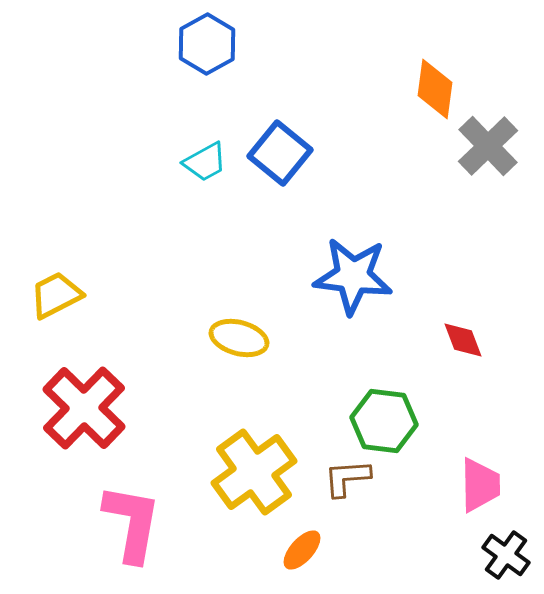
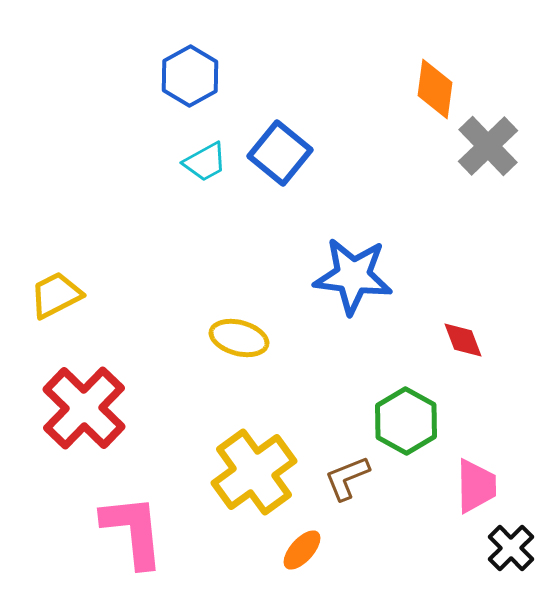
blue hexagon: moved 17 px left, 32 px down
green hexagon: moved 22 px right; rotated 22 degrees clockwise
brown L-shape: rotated 18 degrees counterclockwise
pink trapezoid: moved 4 px left, 1 px down
pink L-shape: moved 1 px right, 8 px down; rotated 16 degrees counterclockwise
black cross: moved 5 px right, 7 px up; rotated 9 degrees clockwise
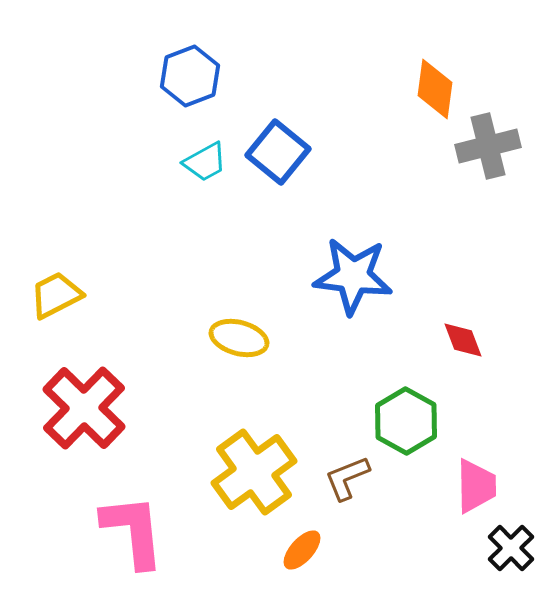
blue hexagon: rotated 8 degrees clockwise
gray cross: rotated 30 degrees clockwise
blue square: moved 2 px left, 1 px up
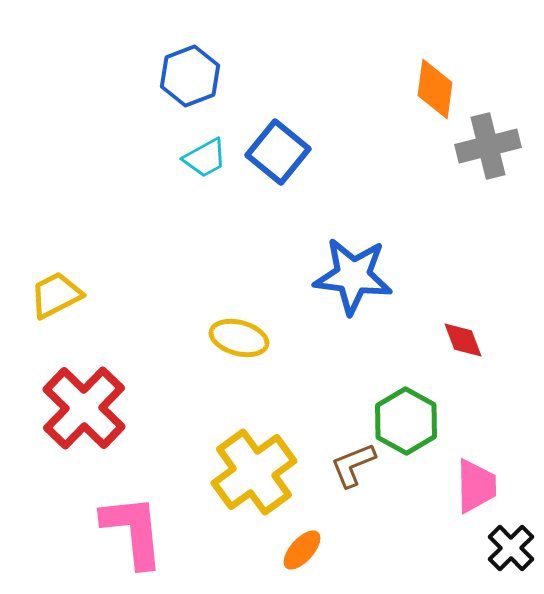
cyan trapezoid: moved 4 px up
brown L-shape: moved 6 px right, 13 px up
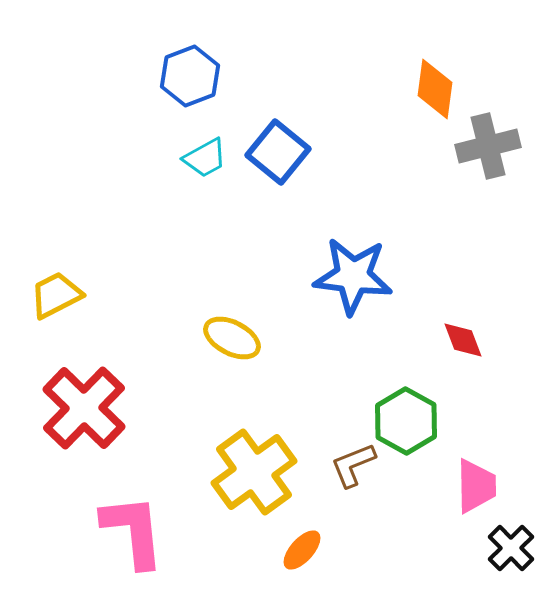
yellow ellipse: moved 7 px left; rotated 12 degrees clockwise
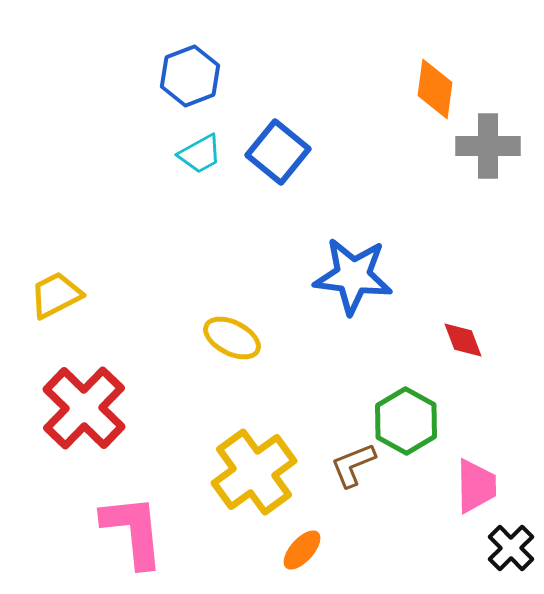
gray cross: rotated 14 degrees clockwise
cyan trapezoid: moved 5 px left, 4 px up
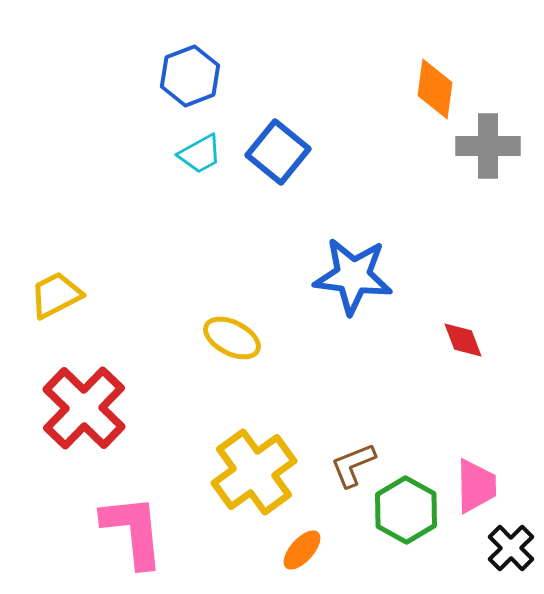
green hexagon: moved 89 px down
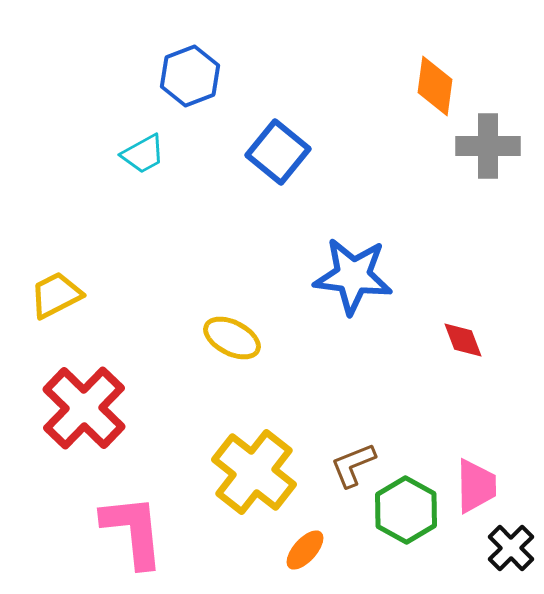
orange diamond: moved 3 px up
cyan trapezoid: moved 57 px left
yellow cross: rotated 16 degrees counterclockwise
orange ellipse: moved 3 px right
